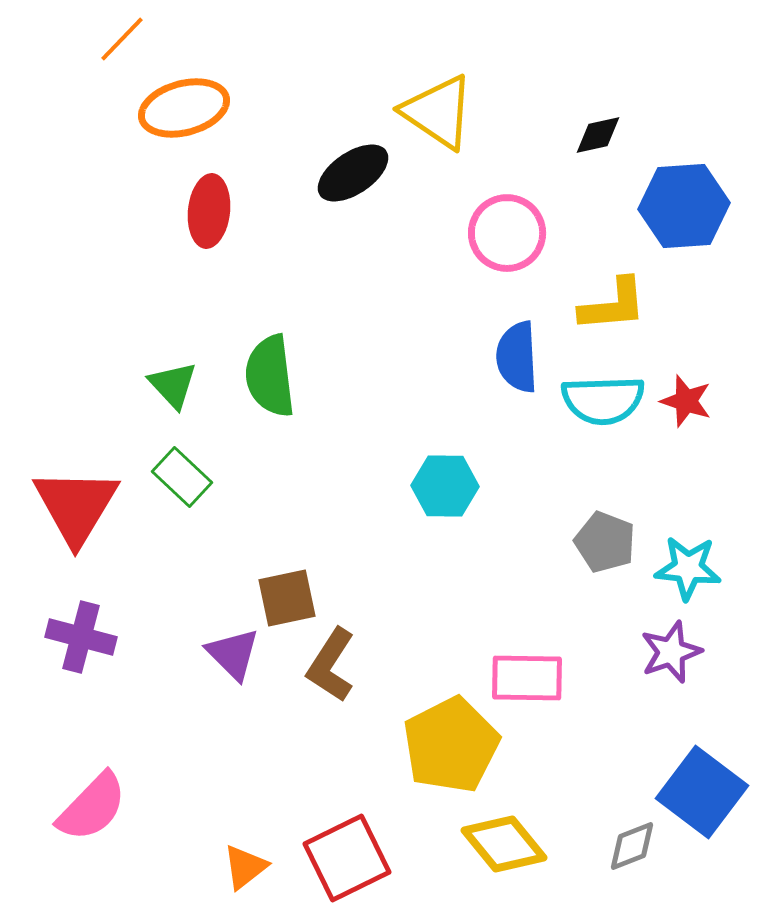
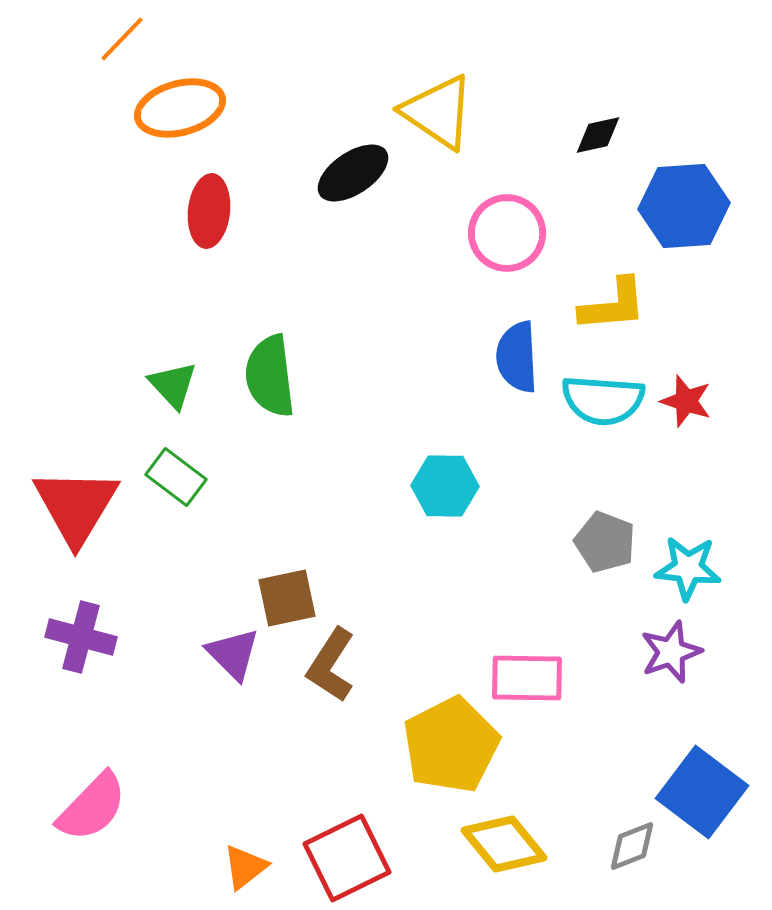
orange ellipse: moved 4 px left
cyan semicircle: rotated 6 degrees clockwise
green rectangle: moved 6 px left; rotated 6 degrees counterclockwise
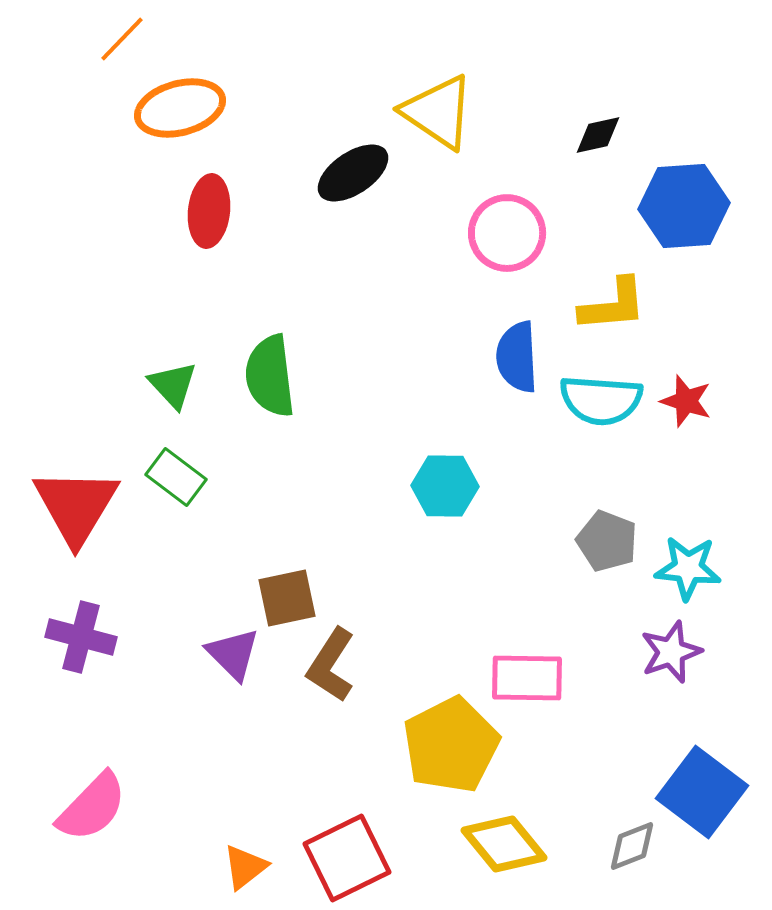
cyan semicircle: moved 2 px left
gray pentagon: moved 2 px right, 1 px up
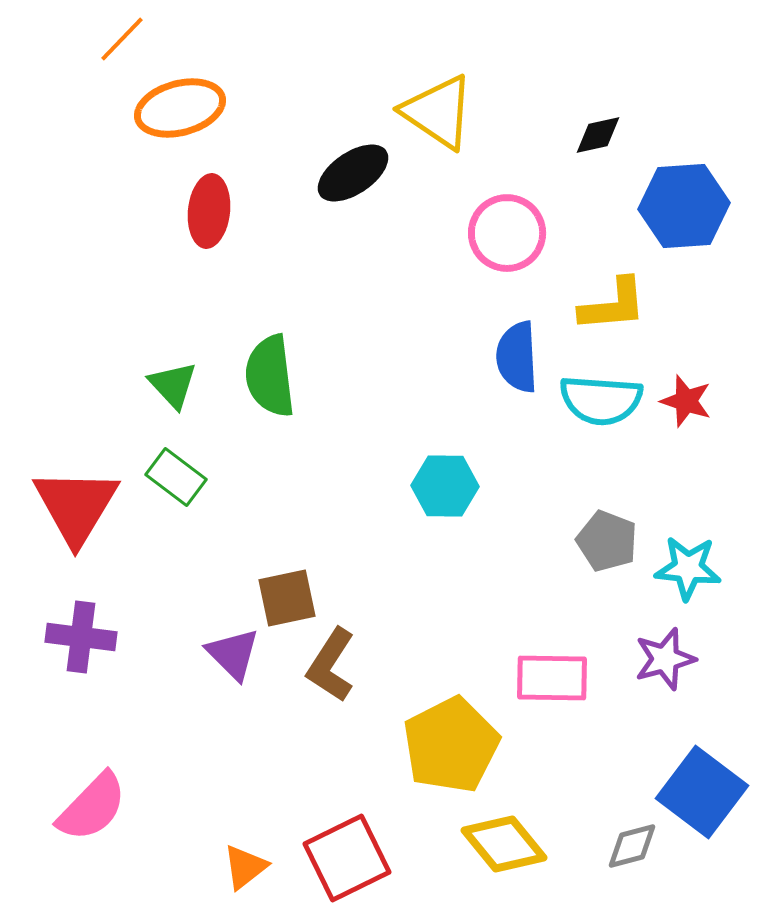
purple cross: rotated 8 degrees counterclockwise
purple star: moved 6 px left, 7 px down; rotated 4 degrees clockwise
pink rectangle: moved 25 px right
gray diamond: rotated 6 degrees clockwise
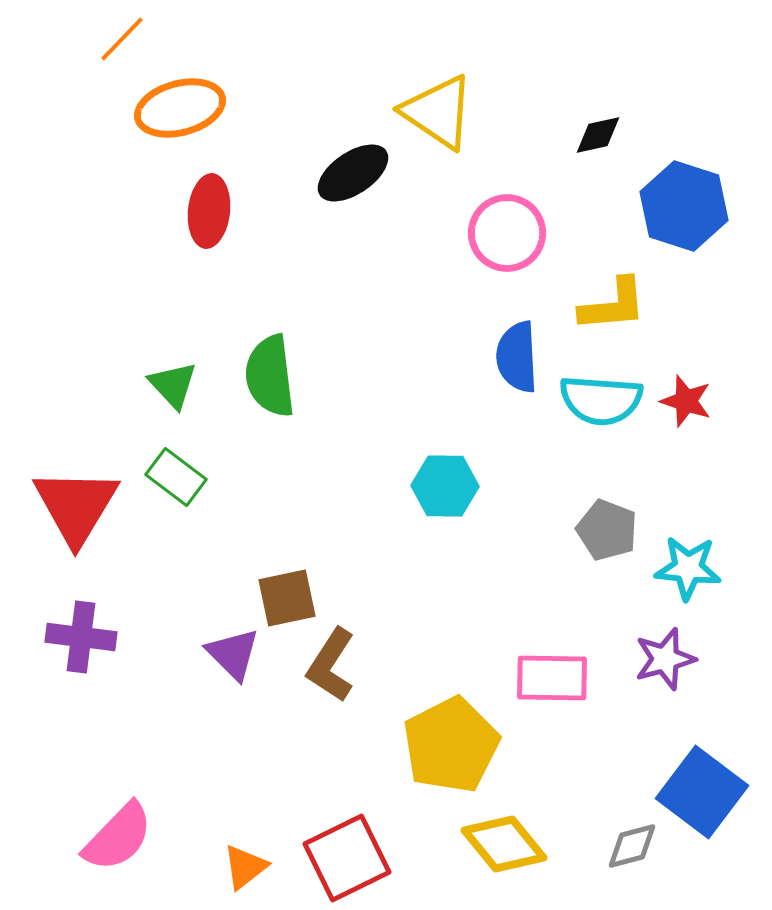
blue hexagon: rotated 22 degrees clockwise
gray pentagon: moved 11 px up
pink semicircle: moved 26 px right, 30 px down
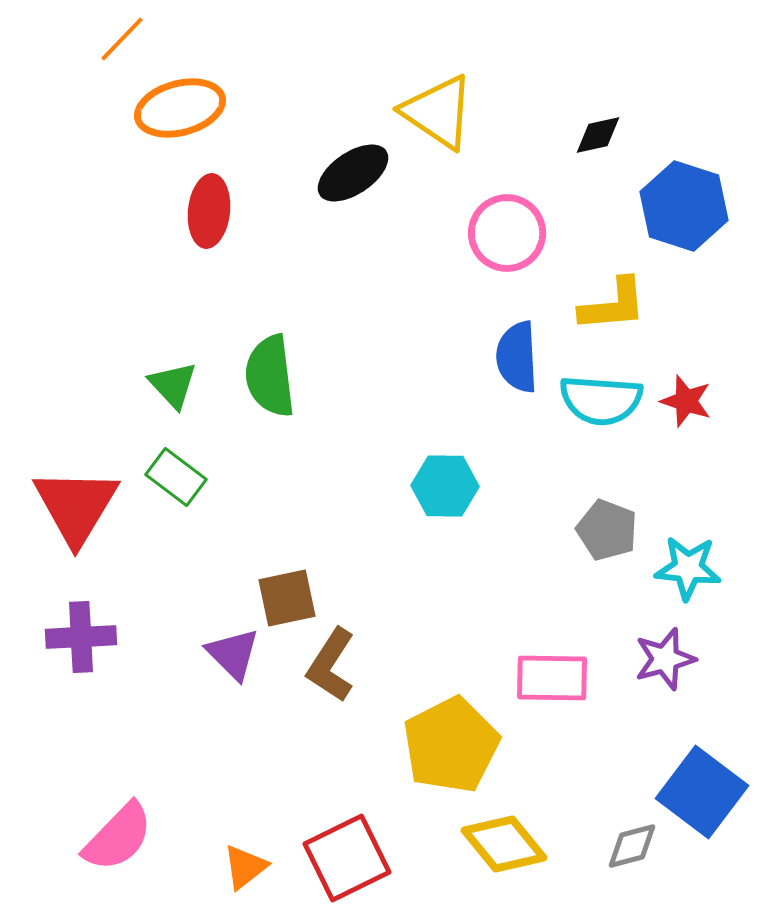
purple cross: rotated 10 degrees counterclockwise
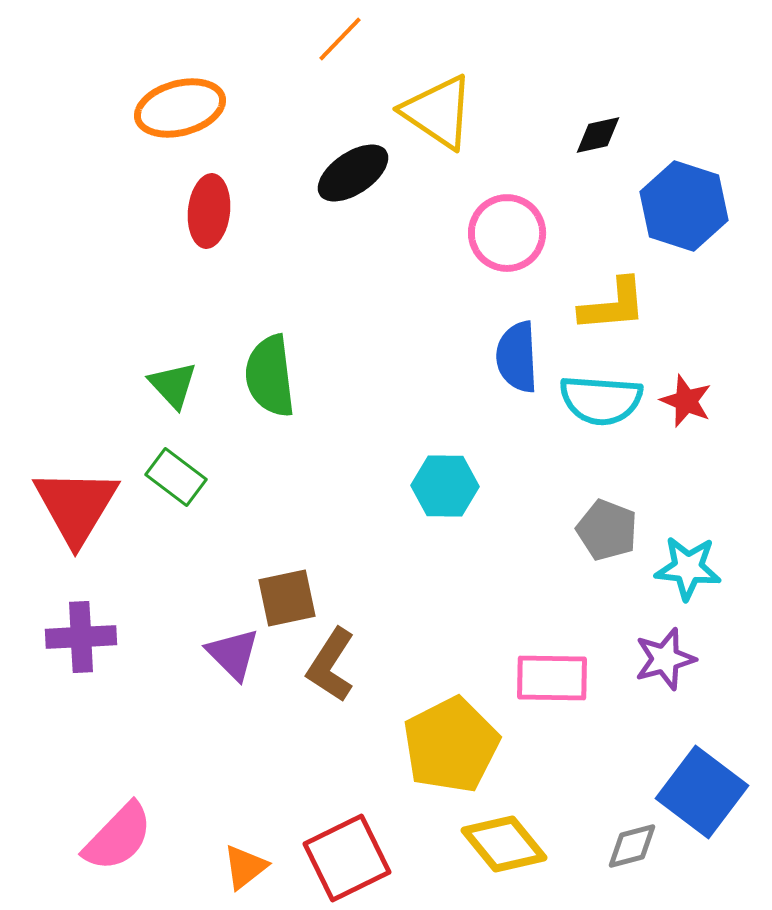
orange line: moved 218 px right
red star: rotated 4 degrees clockwise
